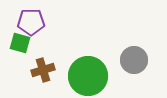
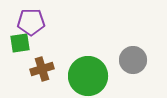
green square: rotated 25 degrees counterclockwise
gray circle: moved 1 px left
brown cross: moved 1 px left, 1 px up
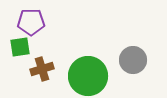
green square: moved 4 px down
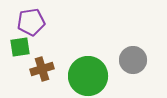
purple pentagon: rotated 8 degrees counterclockwise
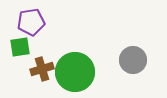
green circle: moved 13 px left, 4 px up
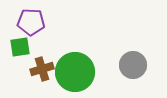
purple pentagon: rotated 12 degrees clockwise
gray circle: moved 5 px down
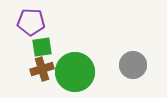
green square: moved 22 px right
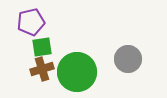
purple pentagon: rotated 16 degrees counterclockwise
gray circle: moved 5 px left, 6 px up
green circle: moved 2 px right
